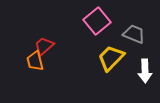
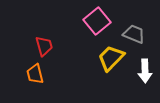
red trapezoid: rotated 115 degrees clockwise
orange trapezoid: moved 13 px down
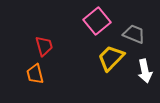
white arrow: rotated 10 degrees counterclockwise
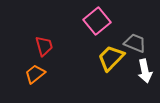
gray trapezoid: moved 1 px right, 9 px down
orange trapezoid: rotated 65 degrees clockwise
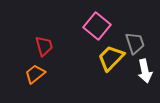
pink square: moved 5 px down; rotated 12 degrees counterclockwise
gray trapezoid: rotated 50 degrees clockwise
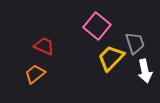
red trapezoid: rotated 50 degrees counterclockwise
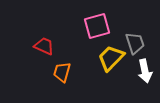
pink square: rotated 36 degrees clockwise
orange trapezoid: moved 27 px right, 2 px up; rotated 35 degrees counterclockwise
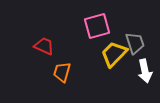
yellow trapezoid: moved 3 px right, 4 px up
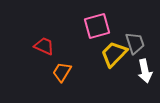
orange trapezoid: rotated 15 degrees clockwise
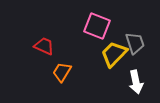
pink square: rotated 36 degrees clockwise
white arrow: moved 9 px left, 11 px down
